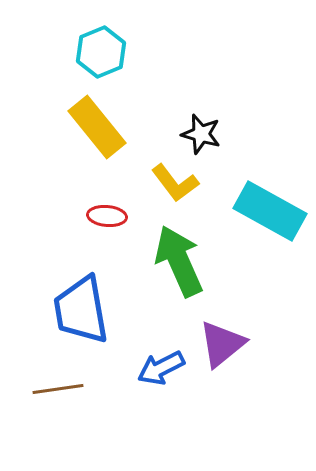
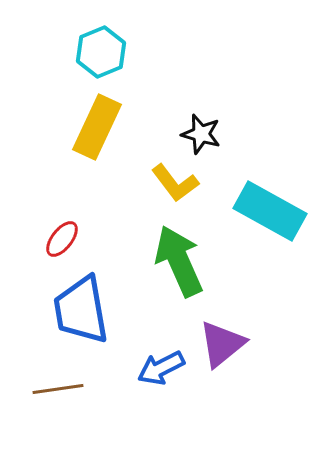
yellow rectangle: rotated 64 degrees clockwise
red ellipse: moved 45 px left, 23 px down; rotated 57 degrees counterclockwise
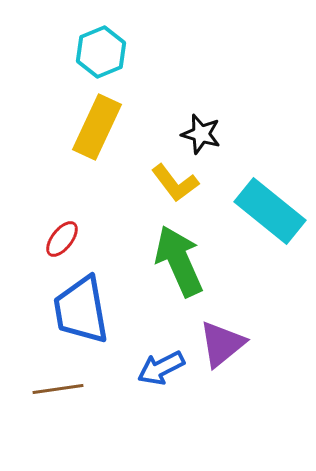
cyan rectangle: rotated 10 degrees clockwise
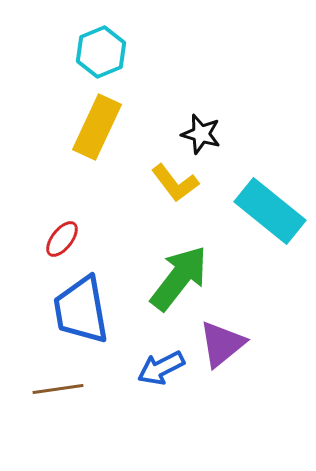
green arrow: moved 17 px down; rotated 62 degrees clockwise
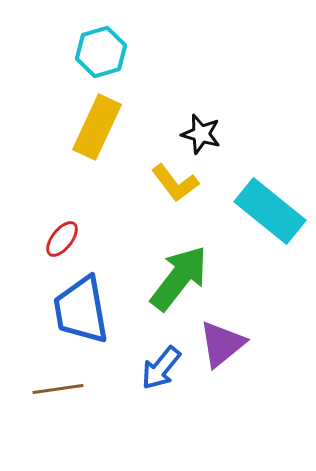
cyan hexagon: rotated 6 degrees clockwise
blue arrow: rotated 24 degrees counterclockwise
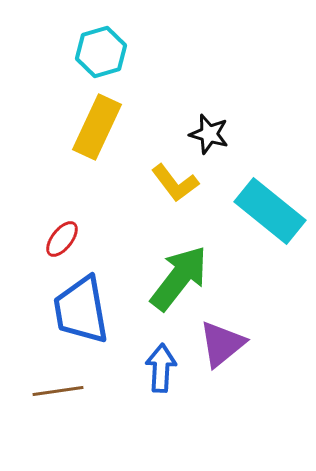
black star: moved 8 px right
blue arrow: rotated 144 degrees clockwise
brown line: moved 2 px down
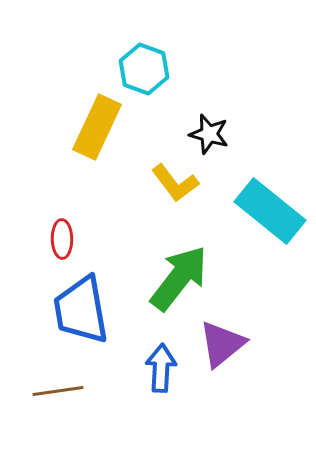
cyan hexagon: moved 43 px right, 17 px down; rotated 24 degrees counterclockwise
red ellipse: rotated 39 degrees counterclockwise
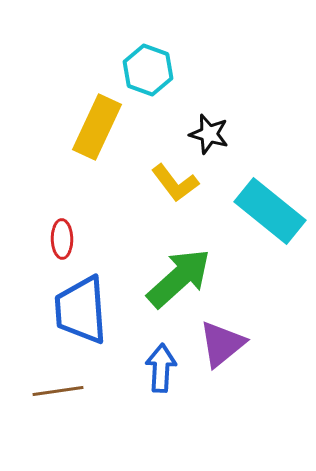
cyan hexagon: moved 4 px right, 1 px down
green arrow: rotated 10 degrees clockwise
blue trapezoid: rotated 6 degrees clockwise
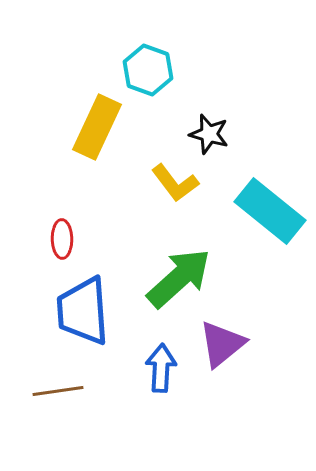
blue trapezoid: moved 2 px right, 1 px down
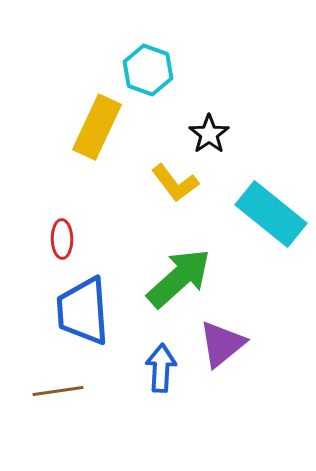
black star: rotated 21 degrees clockwise
cyan rectangle: moved 1 px right, 3 px down
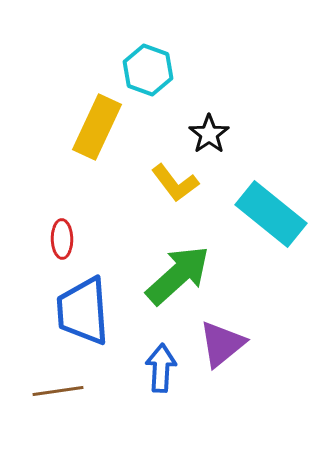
green arrow: moved 1 px left, 3 px up
